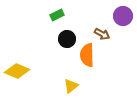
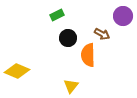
black circle: moved 1 px right, 1 px up
orange semicircle: moved 1 px right
yellow triangle: rotated 14 degrees counterclockwise
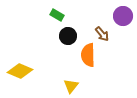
green rectangle: rotated 56 degrees clockwise
brown arrow: rotated 21 degrees clockwise
black circle: moved 2 px up
yellow diamond: moved 3 px right
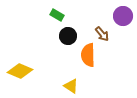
yellow triangle: rotated 35 degrees counterclockwise
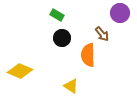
purple circle: moved 3 px left, 3 px up
black circle: moved 6 px left, 2 px down
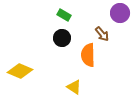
green rectangle: moved 7 px right
yellow triangle: moved 3 px right, 1 px down
